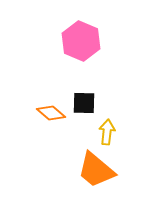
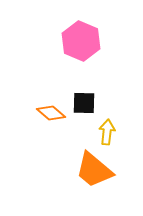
orange trapezoid: moved 2 px left
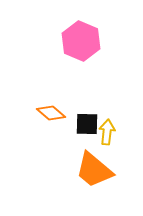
black square: moved 3 px right, 21 px down
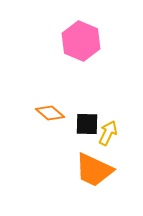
orange diamond: moved 1 px left
yellow arrow: moved 1 px right, 1 px down; rotated 20 degrees clockwise
orange trapezoid: rotated 15 degrees counterclockwise
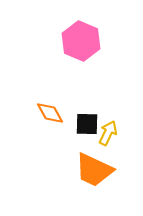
orange diamond: rotated 20 degrees clockwise
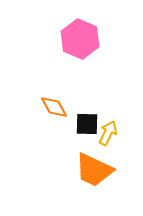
pink hexagon: moved 1 px left, 2 px up
orange diamond: moved 4 px right, 6 px up
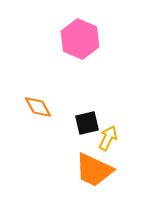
orange diamond: moved 16 px left
black square: moved 1 px up; rotated 15 degrees counterclockwise
yellow arrow: moved 5 px down
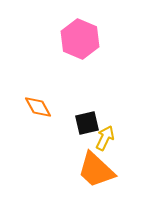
yellow arrow: moved 3 px left
orange trapezoid: moved 2 px right; rotated 18 degrees clockwise
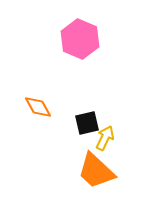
orange trapezoid: moved 1 px down
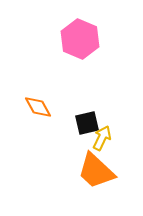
yellow arrow: moved 3 px left
